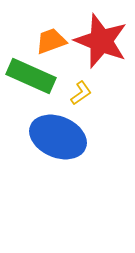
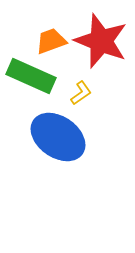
blue ellipse: rotated 12 degrees clockwise
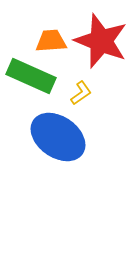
orange trapezoid: rotated 16 degrees clockwise
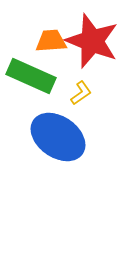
red star: moved 9 px left
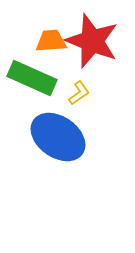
green rectangle: moved 1 px right, 2 px down
yellow L-shape: moved 2 px left
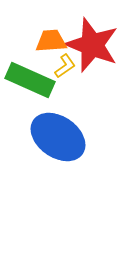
red star: moved 4 px down
green rectangle: moved 2 px left, 2 px down
yellow L-shape: moved 14 px left, 27 px up
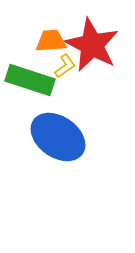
red star: rotated 6 degrees clockwise
green rectangle: rotated 6 degrees counterclockwise
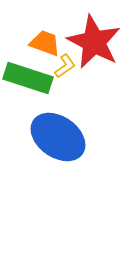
orange trapezoid: moved 6 px left, 2 px down; rotated 24 degrees clockwise
red star: moved 2 px right, 3 px up
green rectangle: moved 2 px left, 2 px up
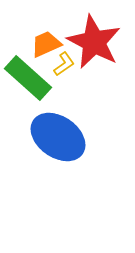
orange trapezoid: moved 1 px right, 1 px down; rotated 44 degrees counterclockwise
yellow L-shape: moved 1 px left, 2 px up
green rectangle: rotated 24 degrees clockwise
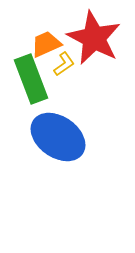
red star: moved 4 px up
green rectangle: moved 3 px right, 1 px down; rotated 27 degrees clockwise
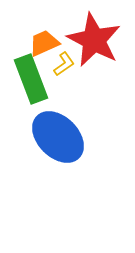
red star: moved 2 px down
orange trapezoid: moved 2 px left, 1 px up
blue ellipse: rotated 10 degrees clockwise
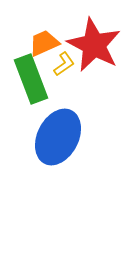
red star: moved 5 px down
blue ellipse: rotated 72 degrees clockwise
